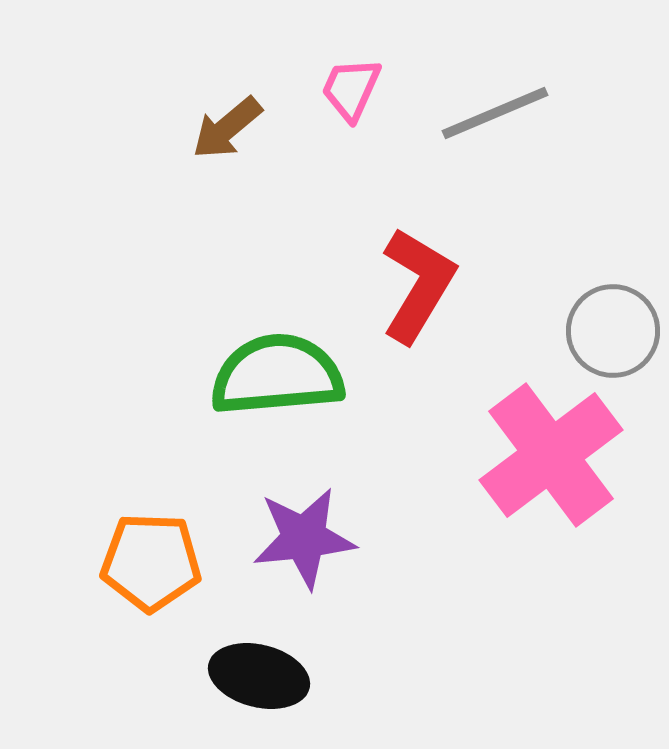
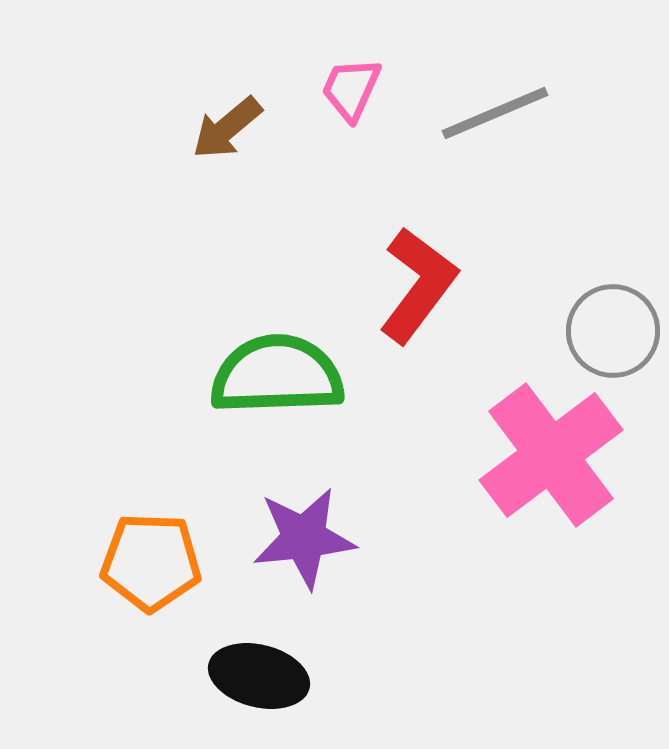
red L-shape: rotated 6 degrees clockwise
green semicircle: rotated 3 degrees clockwise
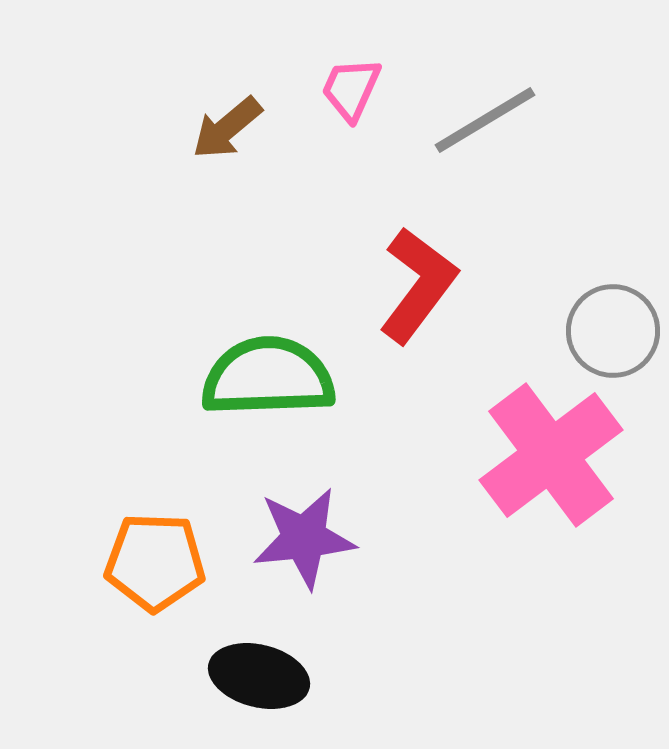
gray line: moved 10 px left, 7 px down; rotated 8 degrees counterclockwise
green semicircle: moved 9 px left, 2 px down
orange pentagon: moved 4 px right
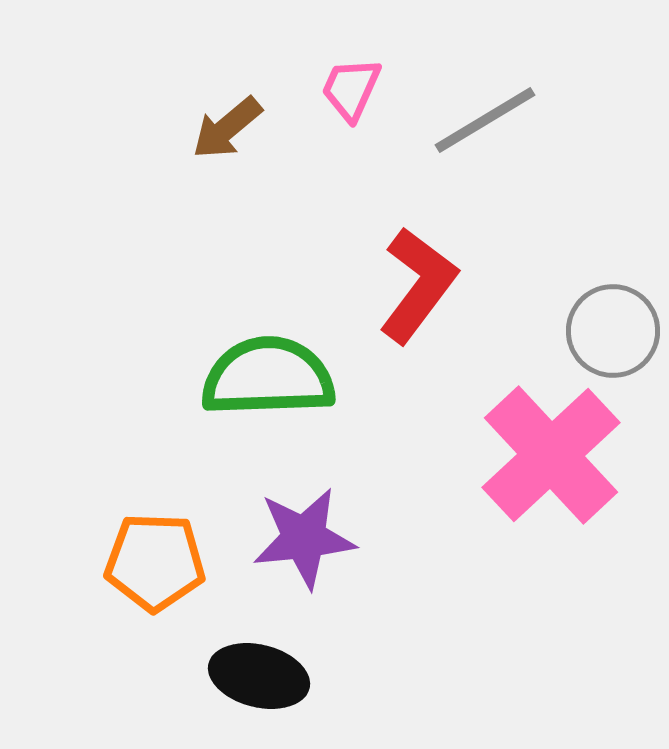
pink cross: rotated 6 degrees counterclockwise
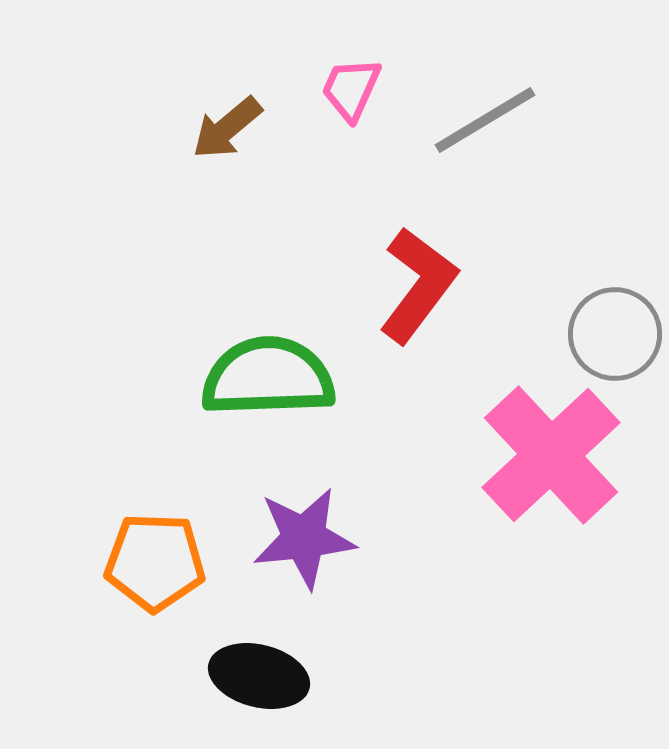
gray circle: moved 2 px right, 3 px down
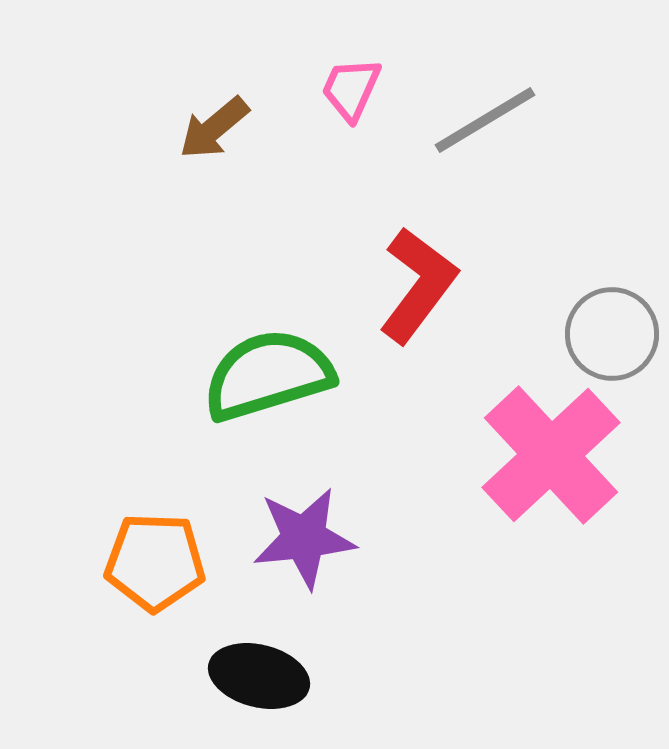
brown arrow: moved 13 px left
gray circle: moved 3 px left
green semicircle: moved 2 px up; rotated 15 degrees counterclockwise
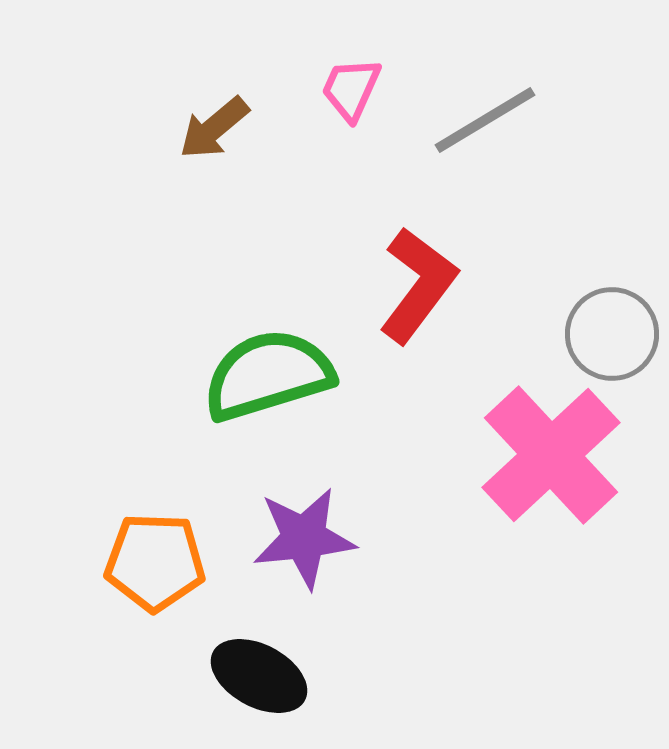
black ellipse: rotated 14 degrees clockwise
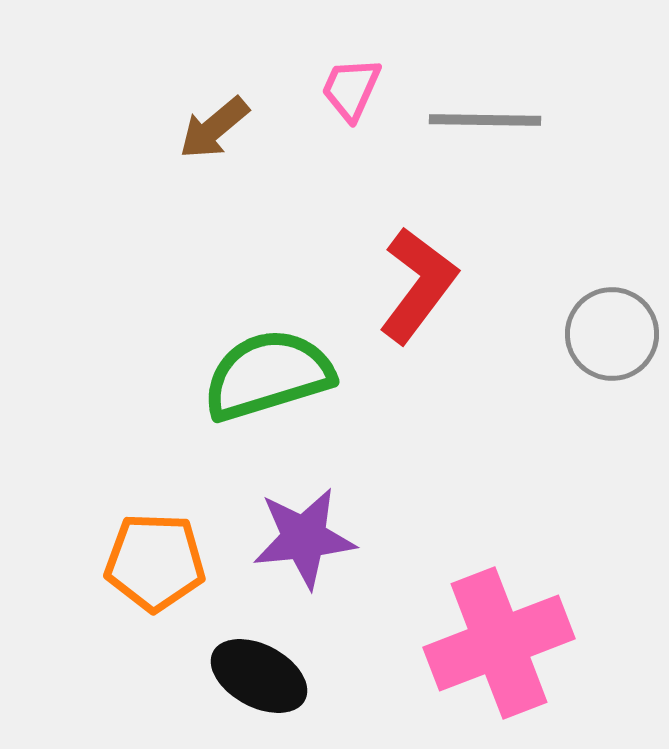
gray line: rotated 32 degrees clockwise
pink cross: moved 52 px left, 188 px down; rotated 22 degrees clockwise
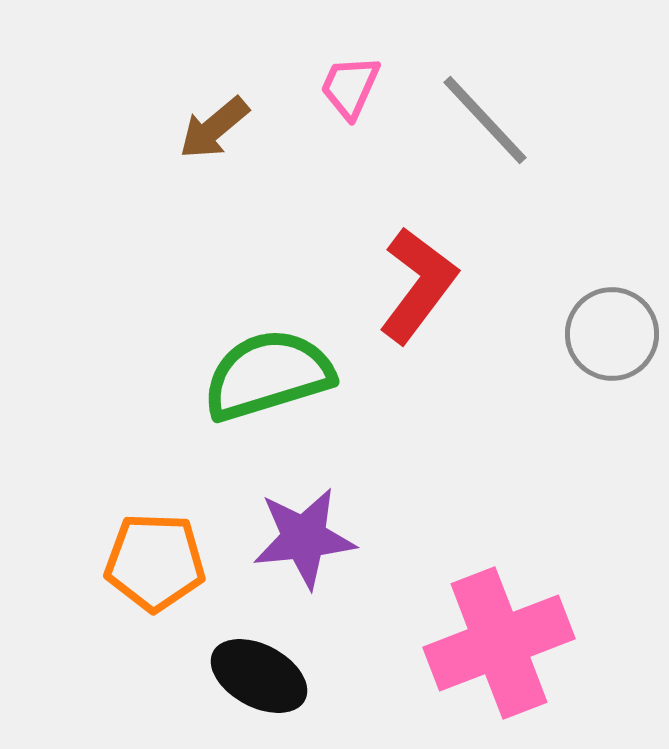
pink trapezoid: moved 1 px left, 2 px up
gray line: rotated 46 degrees clockwise
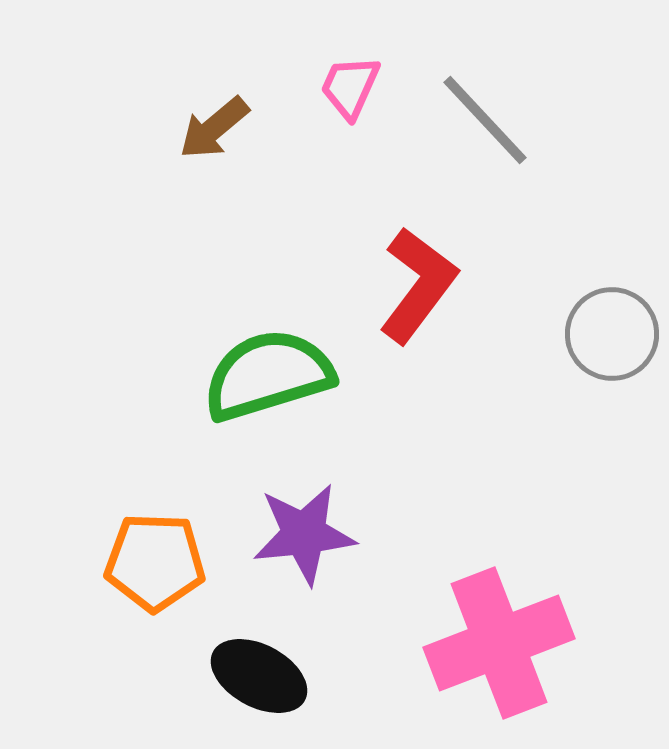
purple star: moved 4 px up
